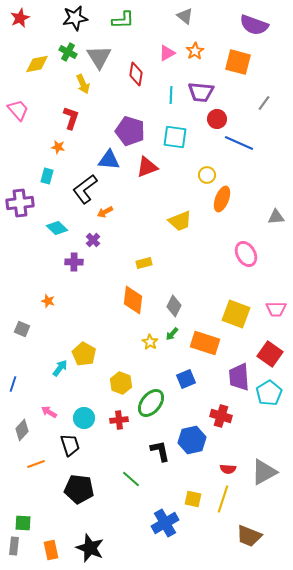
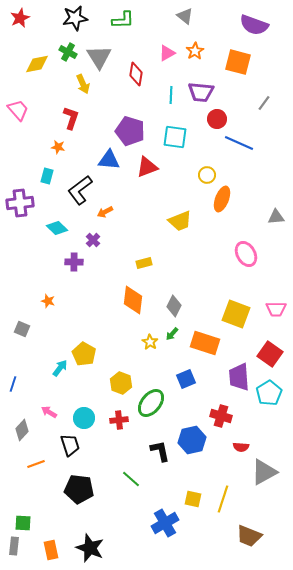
black L-shape at (85, 189): moved 5 px left, 1 px down
red semicircle at (228, 469): moved 13 px right, 22 px up
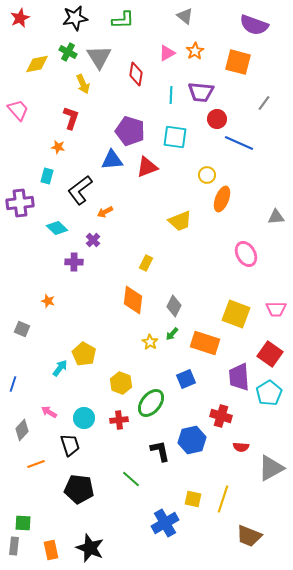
blue triangle at (109, 160): moved 3 px right; rotated 10 degrees counterclockwise
yellow rectangle at (144, 263): moved 2 px right; rotated 49 degrees counterclockwise
gray triangle at (264, 472): moved 7 px right, 4 px up
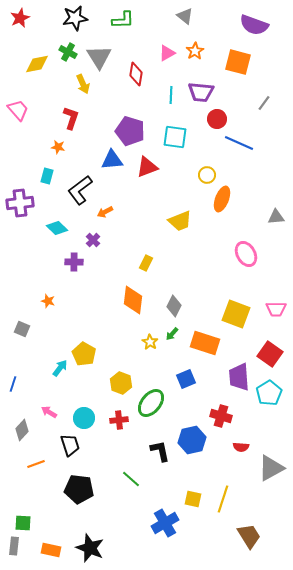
brown trapezoid at (249, 536): rotated 144 degrees counterclockwise
orange rectangle at (51, 550): rotated 66 degrees counterclockwise
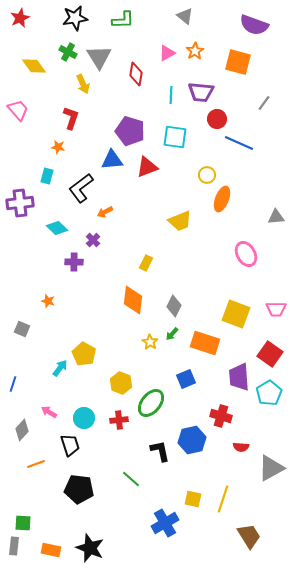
yellow diamond at (37, 64): moved 3 px left, 2 px down; rotated 65 degrees clockwise
black L-shape at (80, 190): moved 1 px right, 2 px up
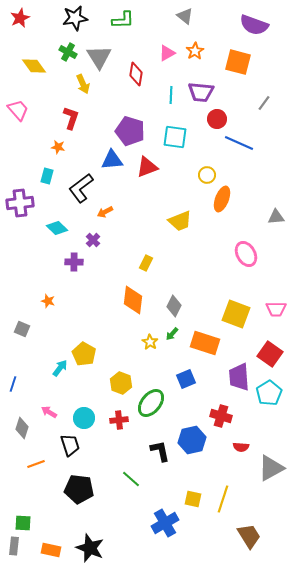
gray diamond at (22, 430): moved 2 px up; rotated 25 degrees counterclockwise
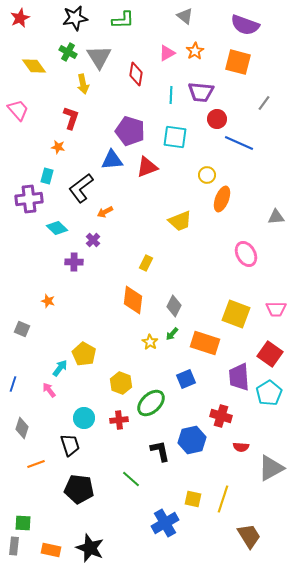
purple semicircle at (254, 25): moved 9 px left
yellow arrow at (83, 84): rotated 12 degrees clockwise
purple cross at (20, 203): moved 9 px right, 4 px up
green ellipse at (151, 403): rotated 8 degrees clockwise
pink arrow at (49, 412): moved 22 px up; rotated 21 degrees clockwise
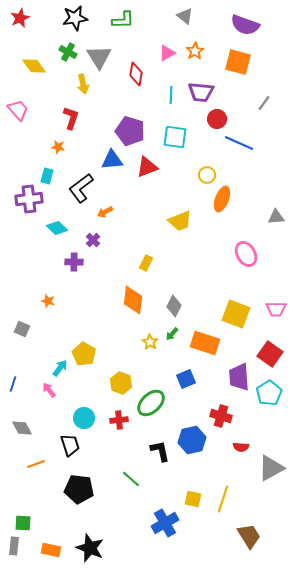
gray diamond at (22, 428): rotated 45 degrees counterclockwise
